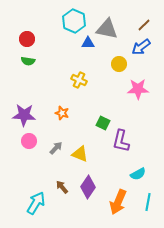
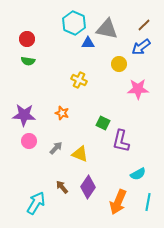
cyan hexagon: moved 2 px down
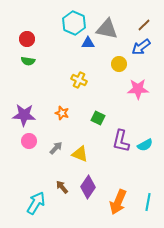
green square: moved 5 px left, 5 px up
cyan semicircle: moved 7 px right, 29 px up
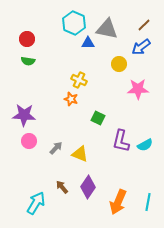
orange star: moved 9 px right, 14 px up
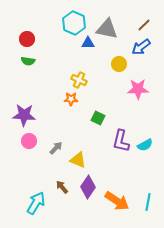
orange star: rotated 16 degrees counterclockwise
yellow triangle: moved 2 px left, 6 px down
orange arrow: moved 1 px left, 1 px up; rotated 80 degrees counterclockwise
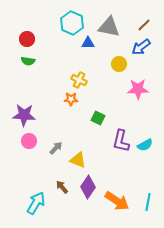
cyan hexagon: moved 2 px left
gray triangle: moved 2 px right, 2 px up
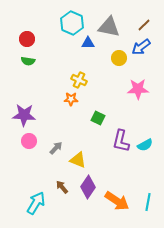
yellow circle: moved 6 px up
